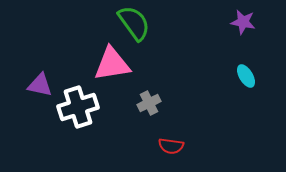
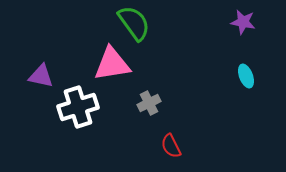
cyan ellipse: rotated 10 degrees clockwise
purple triangle: moved 1 px right, 9 px up
red semicircle: rotated 55 degrees clockwise
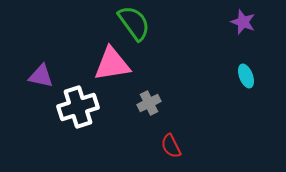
purple star: rotated 10 degrees clockwise
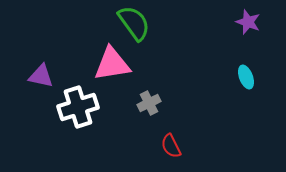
purple star: moved 5 px right
cyan ellipse: moved 1 px down
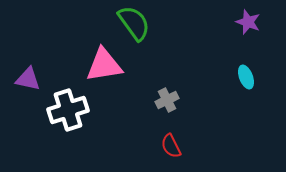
pink triangle: moved 8 px left, 1 px down
purple triangle: moved 13 px left, 3 px down
gray cross: moved 18 px right, 3 px up
white cross: moved 10 px left, 3 px down
